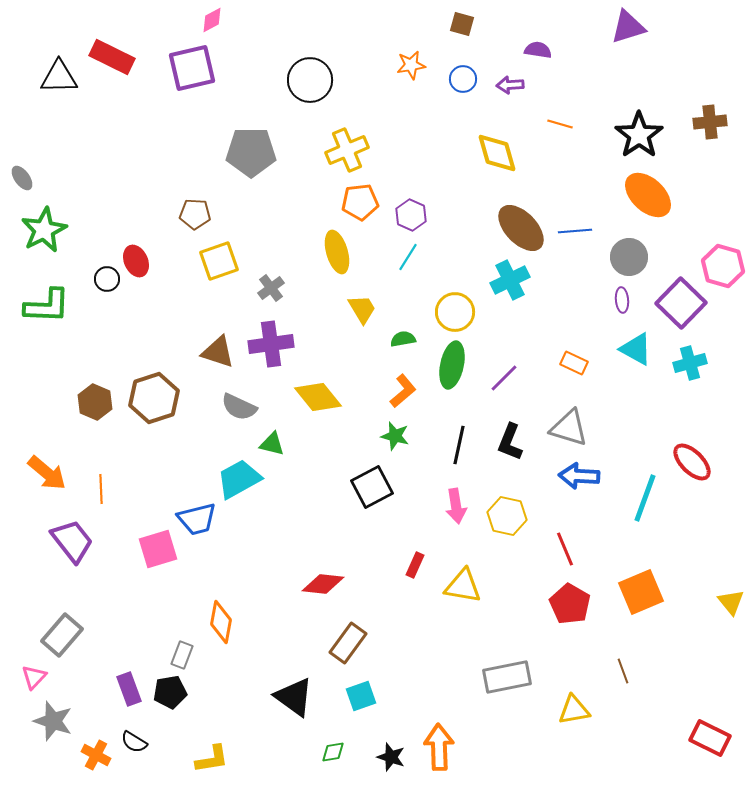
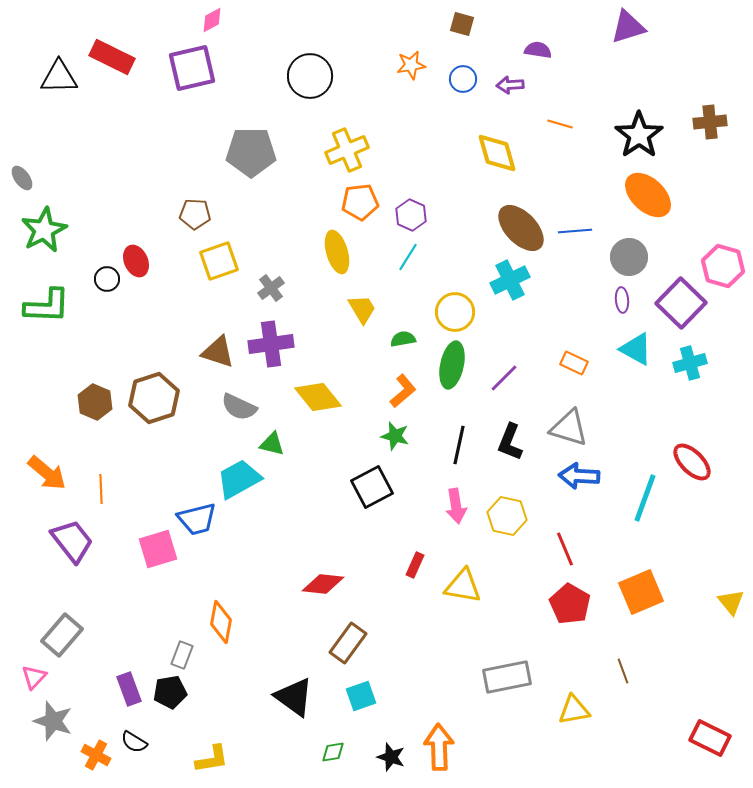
black circle at (310, 80): moved 4 px up
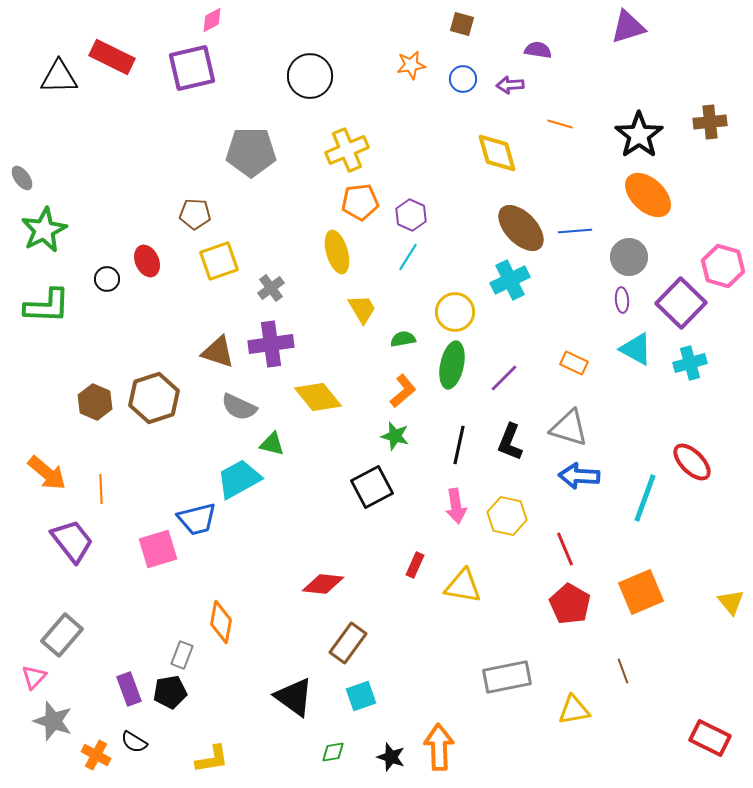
red ellipse at (136, 261): moved 11 px right
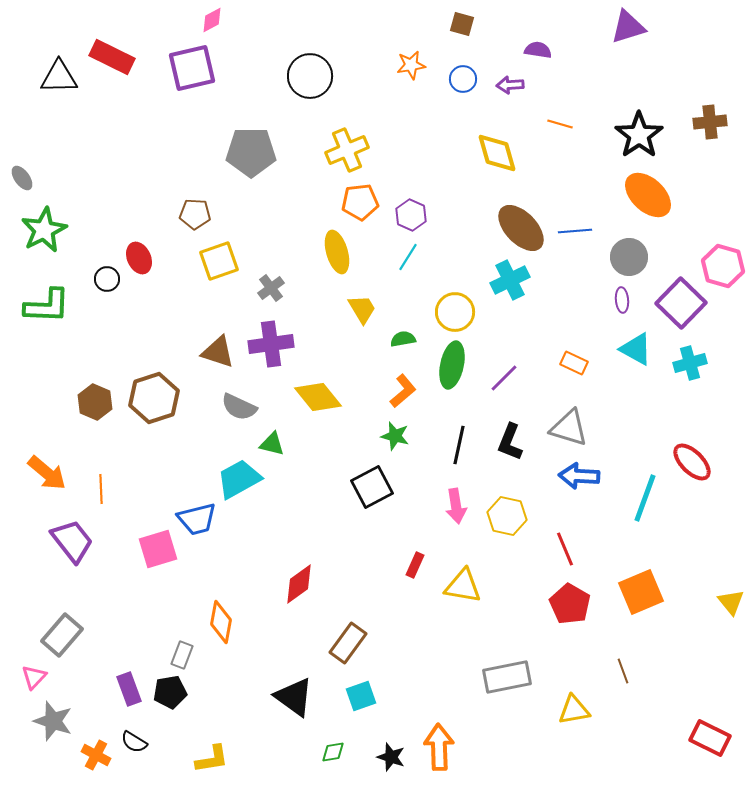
red ellipse at (147, 261): moved 8 px left, 3 px up
red diamond at (323, 584): moved 24 px left; rotated 42 degrees counterclockwise
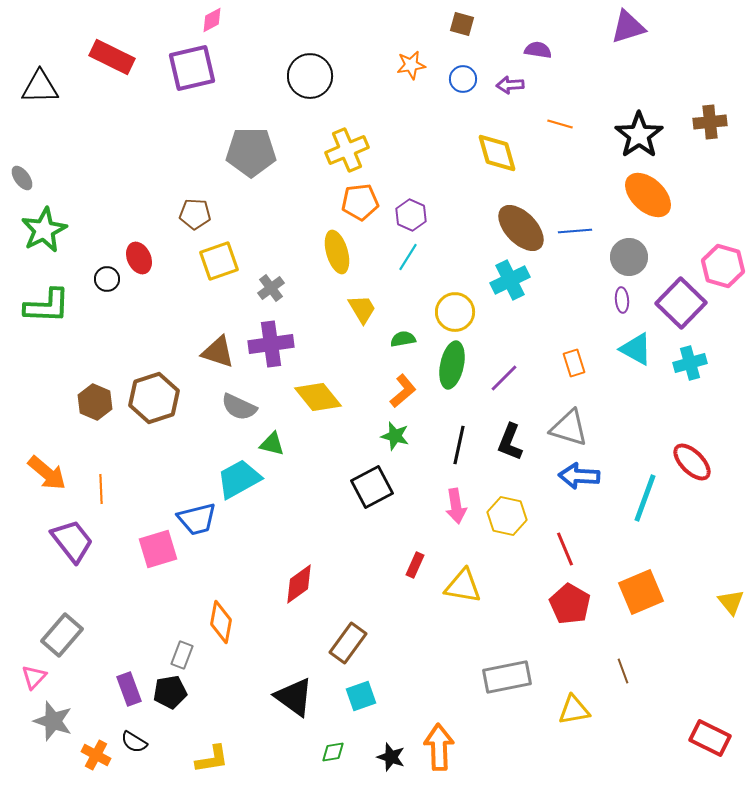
black triangle at (59, 77): moved 19 px left, 10 px down
orange rectangle at (574, 363): rotated 48 degrees clockwise
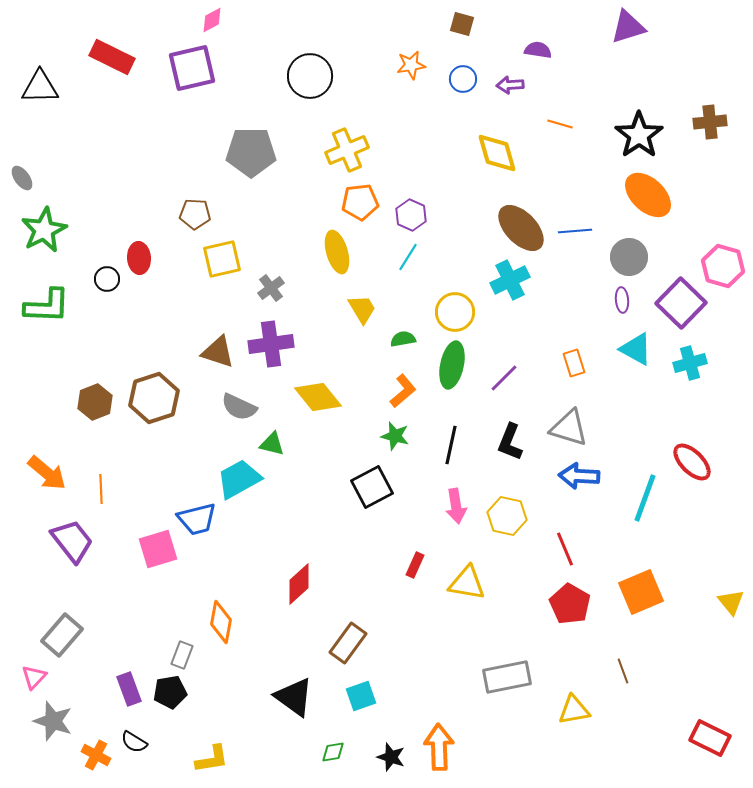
red ellipse at (139, 258): rotated 20 degrees clockwise
yellow square at (219, 261): moved 3 px right, 2 px up; rotated 6 degrees clockwise
brown hexagon at (95, 402): rotated 16 degrees clockwise
black line at (459, 445): moved 8 px left
red diamond at (299, 584): rotated 6 degrees counterclockwise
yellow triangle at (463, 586): moved 4 px right, 3 px up
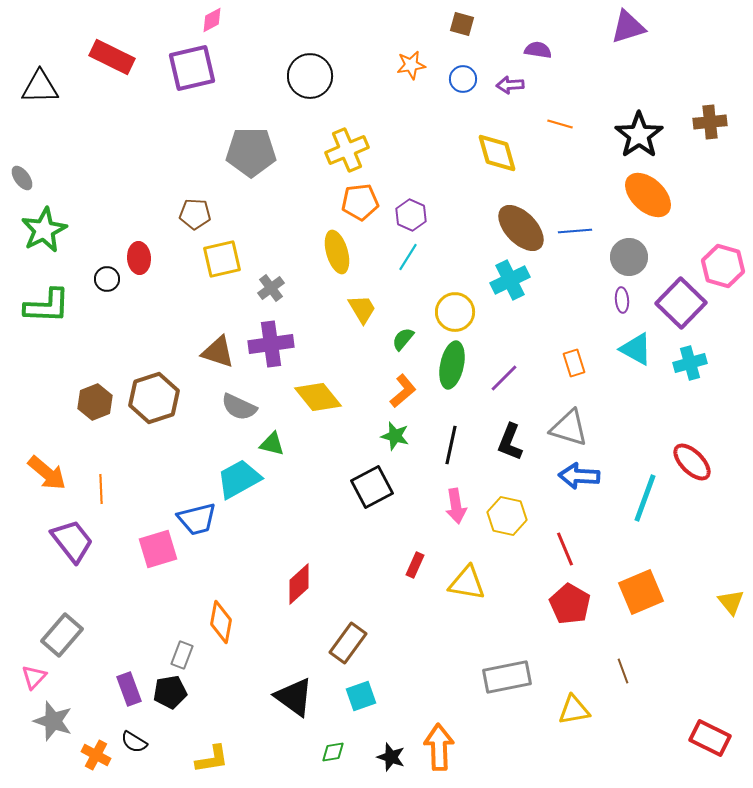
green semicircle at (403, 339): rotated 40 degrees counterclockwise
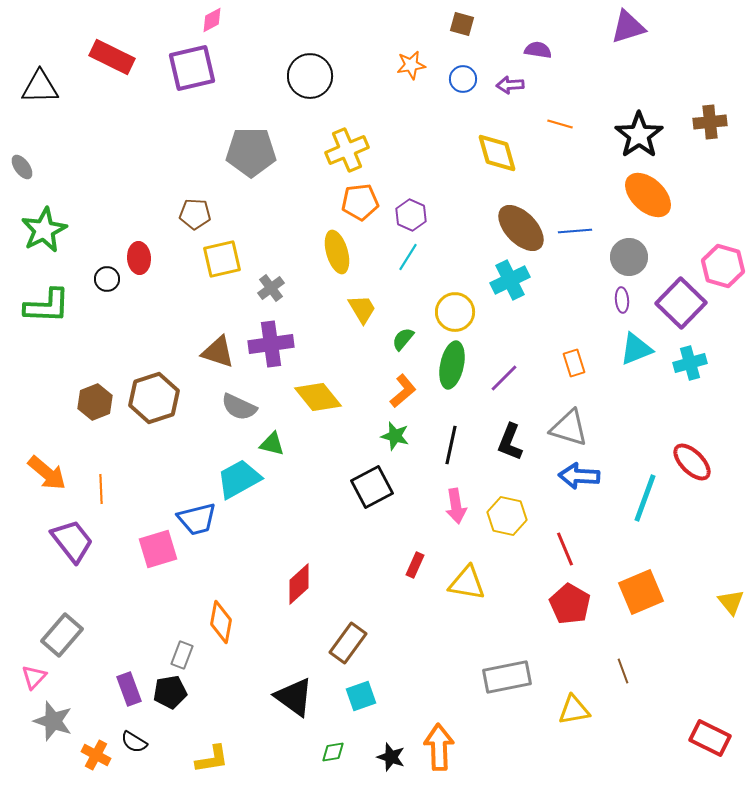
gray ellipse at (22, 178): moved 11 px up
cyan triangle at (636, 349): rotated 51 degrees counterclockwise
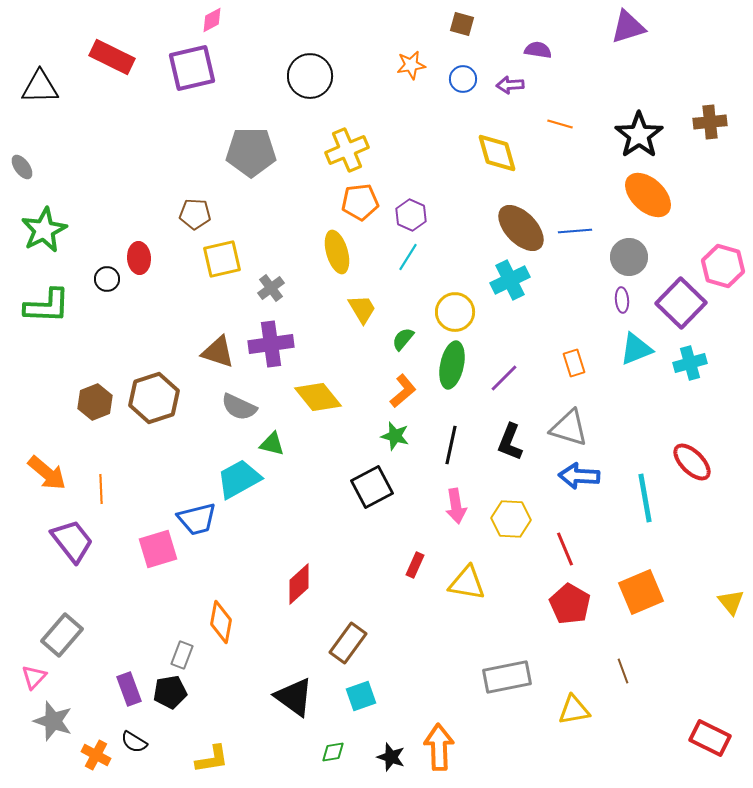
cyan line at (645, 498): rotated 30 degrees counterclockwise
yellow hexagon at (507, 516): moved 4 px right, 3 px down; rotated 9 degrees counterclockwise
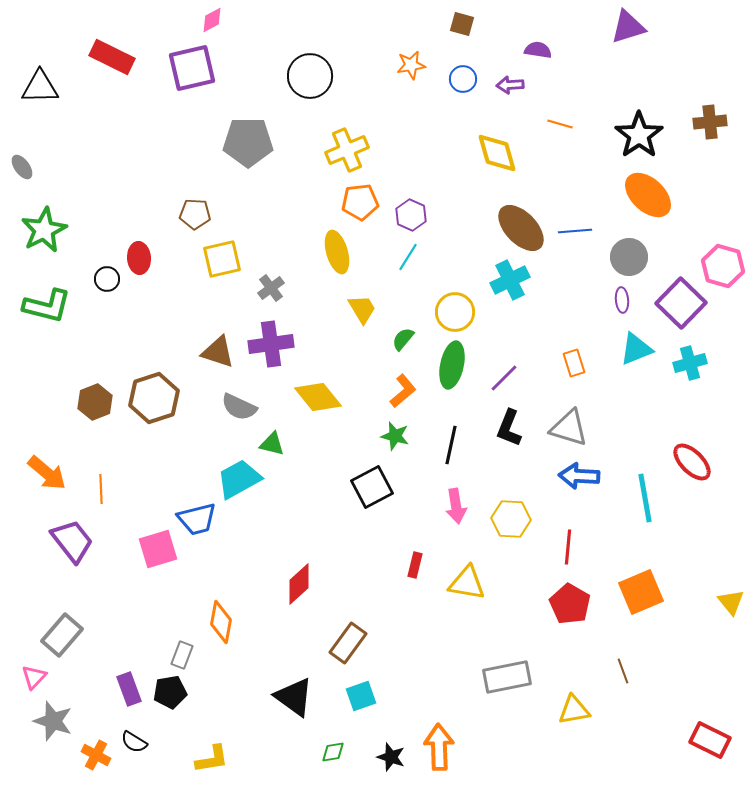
gray pentagon at (251, 152): moved 3 px left, 10 px up
green L-shape at (47, 306): rotated 12 degrees clockwise
black L-shape at (510, 442): moved 1 px left, 14 px up
red line at (565, 549): moved 3 px right, 2 px up; rotated 28 degrees clockwise
red rectangle at (415, 565): rotated 10 degrees counterclockwise
red rectangle at (710, 738): moved 2 px down
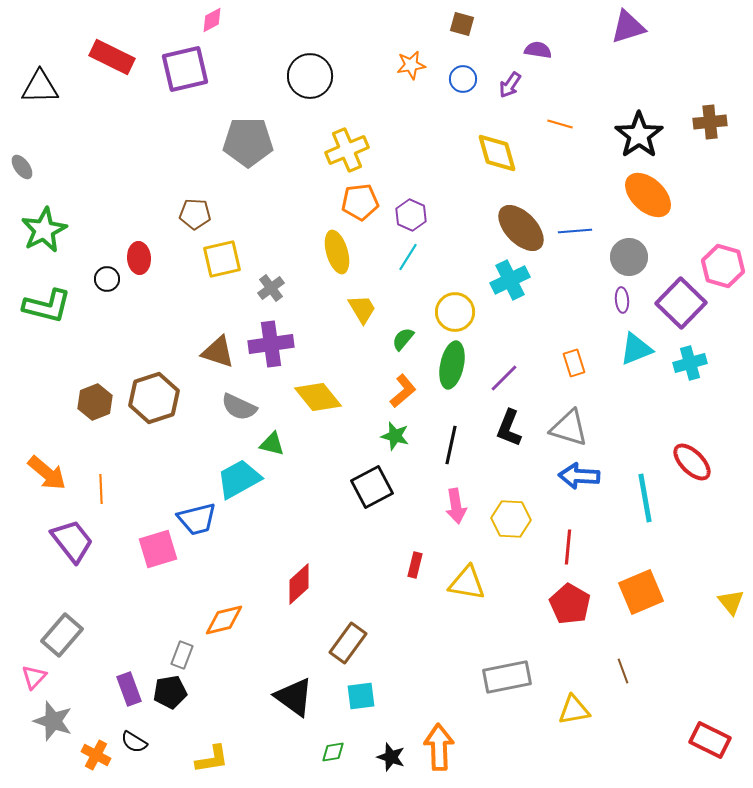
purple square at (192, 68): moved 7 px left, 1 px down
purple arrow at (510, 85): rotated 52 degrees counterclockwise
orange diamond at (221, 622): moved 3 px right, 2 px up; rotated 66 degrees clockwise
cyan square at (361, 696): rotated 12 degrees clockwise
